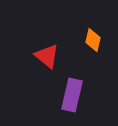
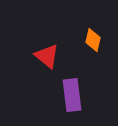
purple rectangle: rotated 20 degrees counterclockwise
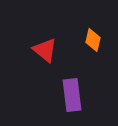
red triangle: moved 2 px left, 6 px up
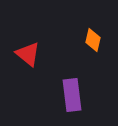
red triangle: moved 17 px left, 4 px down
